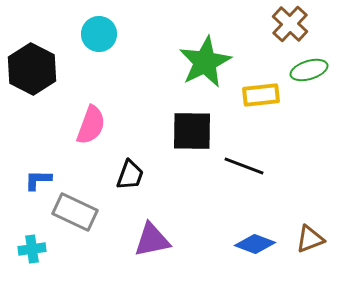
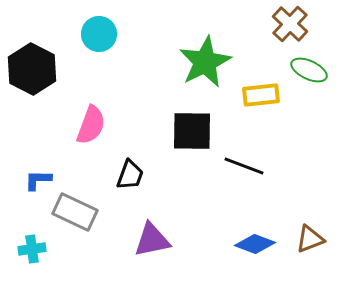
green ellipse: rotated 42 degrees clockwise
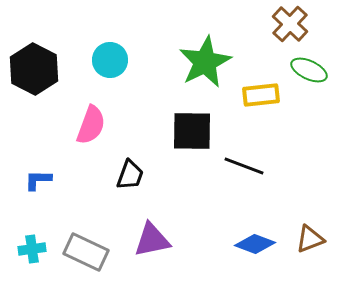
cyan circle: moved 11 px right, 26 px down
black hexagon: moved 2 px right
gray rectangle: moved 11 px right, 40 px down
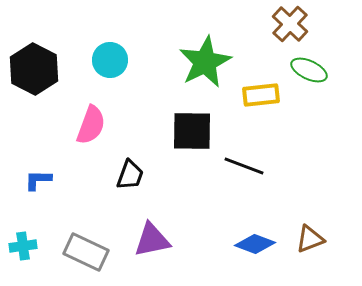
cyan cross: moved 9 px left, 3 px up
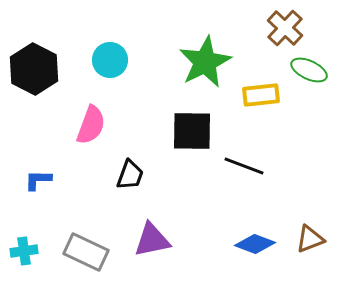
brown cross: moved 5 px left, 4 px down
cyan cross: moved 1 px right, 5 px down
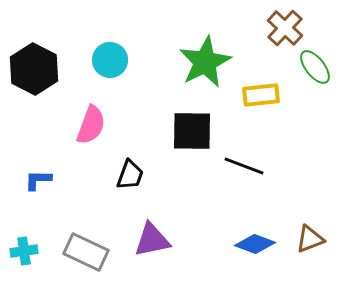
green ellipse: moved 6 px right, 3 px up; rotated 27 degrees clockwise
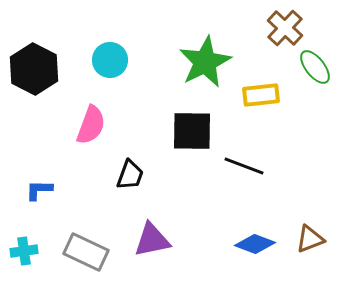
blue L-shape: moved 1 px right, 10 px down
